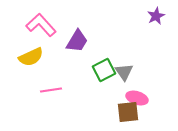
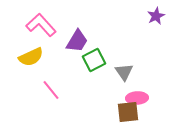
green square: moved 10 px left, 10 px up
pink line: rotated 60 degrees clockwise
pink ellipse: rotated 20 degrees counterclockwise
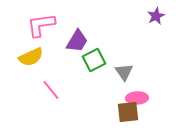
pink L-shape: rotated 56 degrees counterclockwise
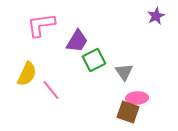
yellow semicircle: moved 4 px left, 17 px down; rotated 40 degrees counterclockwise
brown square: rotated 25 degrees clockwise
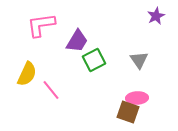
gray triangle: moved 15 px right, 12 px up
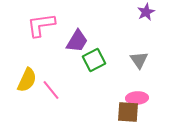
purple star: moved 10 px left, 4 px up
yellow semicircle: moved 6 px down
brown square: rotated 15 degrees counterclockwise
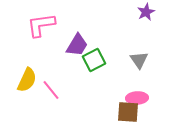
purple trapezoid: moved 4 px down
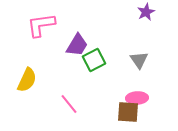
pink line: moved 18 px right, 14 px down
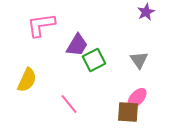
pink ellipse: rotated 45 degrees counterclockwise
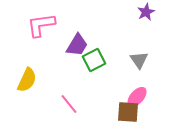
pink ellipse: moved 1 px up
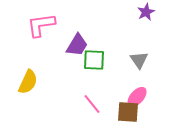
green square: rotated 30 degrees clockwise
yellow semicircle: moved 1 px right, 2 px down
pink line: moved 23 px right
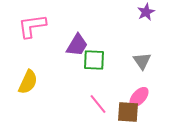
pink L-shape: moved 9 px left, 1 px down
gray triangle: moved 3 px right, 1 px down
pink ellipse: moved 2 px right
pink line: moved 6 px right
